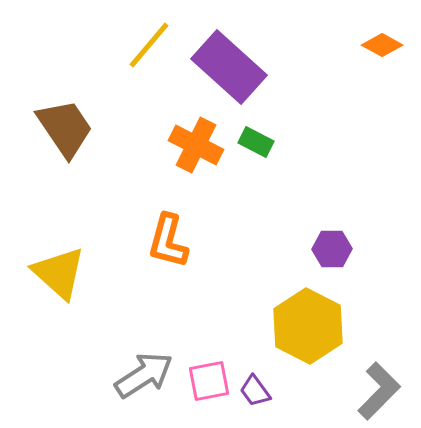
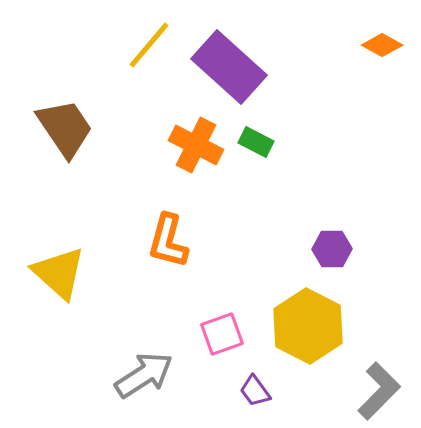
pink square: moved 13 px right, 47 px up; rotated 9 degrees counterclockwise
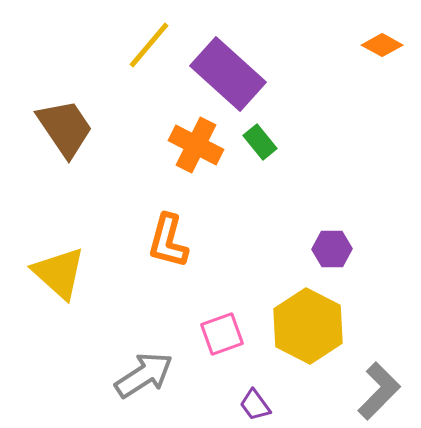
purple rectangle: moved 1 px left, 7 px down
green rectangle: moved 4 px right; rotated 24 degrees clockwise
purple trapezoid: moved 14 px down
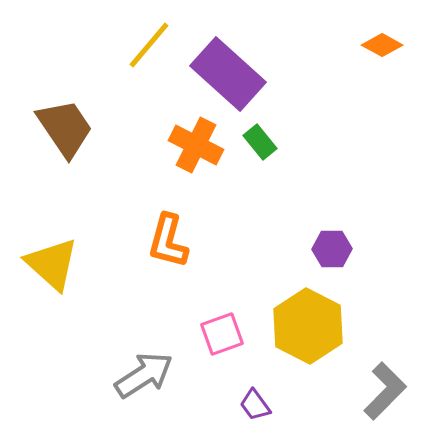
yellow triangle: moved 7 px left, 9 px up
gray L-shape: moved 6 px right
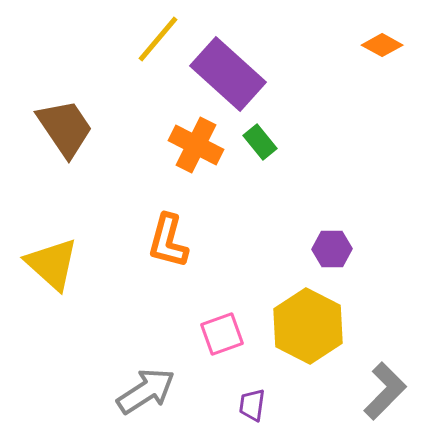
yellow line: moved 9 px right, 6 px up
gray arrow: moved 2 px right, 16 px down
purple trapezoid: moved 3 px left; rotated 44 degrees clockwise
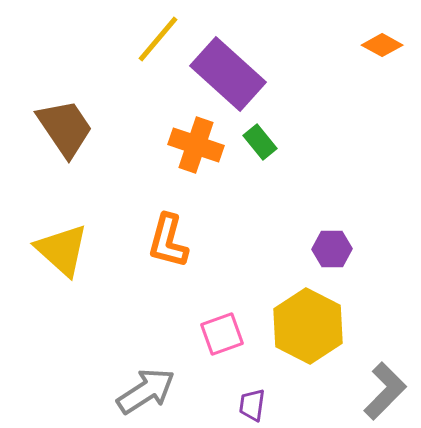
orange cross: rotated 8 degrees counterclockwise
yellow triangle: moved 10 px right, 14 px up
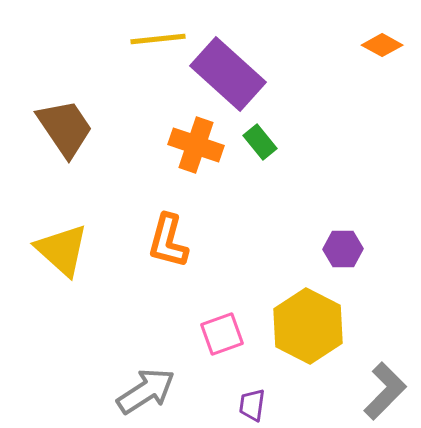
yellow line: rotated 44 degrees clockwise
purple hexagon: moved 11 px right
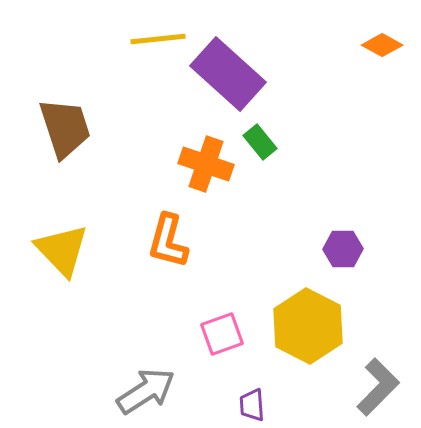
brown trapezoid: rotated 16 degrees clockwise
orange cross: moved 10 px right, 19 px down
yellow triangle: rotated 4 degrees clockwise
gray L-shape: moved 7 px left, 4 px up
purple trapezoid: rotated 12 degrees counterclockwise
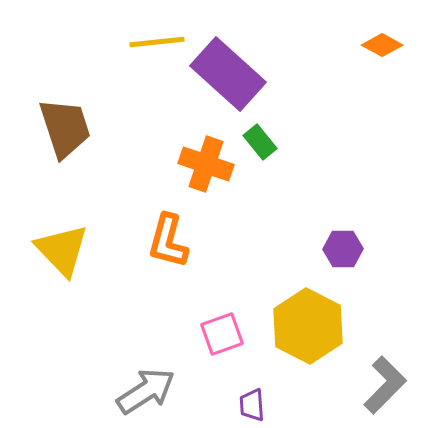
yellow line: moved 1 px left, 3 px down
gray L-shape: moved 7 px right, 2 px up
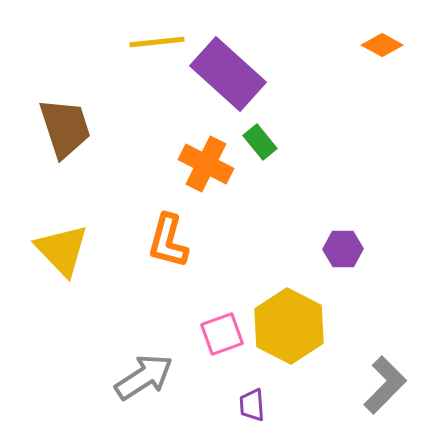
orange cross: rotated 8 degrees clockwise
yellow hexagon: moved 19 px left
gray arrow: moved 2 px left, 14 px up
